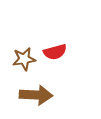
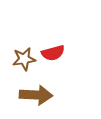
red semicircle: moved 2 px left, 1 px down
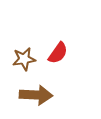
red semicircle: moved 5 px right; rotated 40 degrees counterclockwise
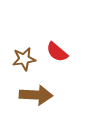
red semicircle: moved 1 px left, 1 px up; rotated 95 degrees clockwise
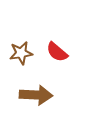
brown star: moved 3 px left, 6 px up
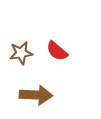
red semicircle: moved 1 px up
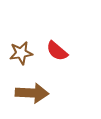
brown arrow: moved 4 px left, 2 px up
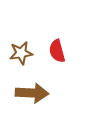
red semicircle: rotated 35 degrees clockwise
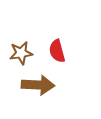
brown arrow: moved 6 px right, 8 px up
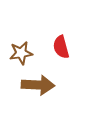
red semicircle: moved 4 px right, 4 px up
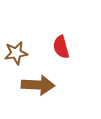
brown star: moved 5 px left
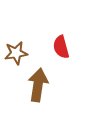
brown arrow: rotated 84 degrees counterclockwise
